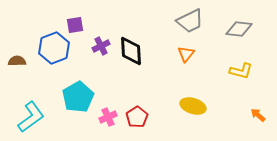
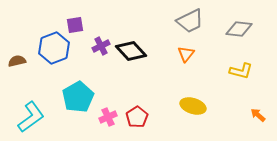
black diamond: rotated 40 degrees counterclockwise
brown semicircle: rotated 12 degrees counterclockwise
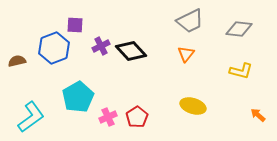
purple square: rotated 12 degrees clockwise
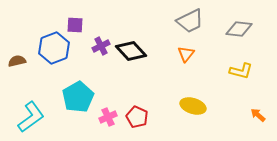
red pentagon: rotated 15 degrees counterclockwise
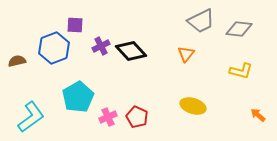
gray trapezoid: moved 11 px right
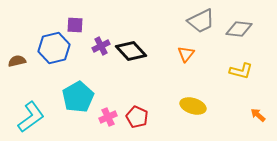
blue hexagon: rotated 8 degrees clockwise
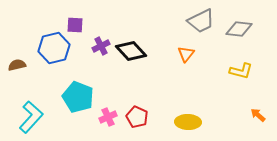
brown semicircle: moved 4 px down
cyan pentagon: rotated 20 degrees counterclockwise
yellow ellipse: moved 5 px left, 16 px down; rotated 15 degrees counterclockwise
cyan L-shape: rotated 12 degrees counterclockwise
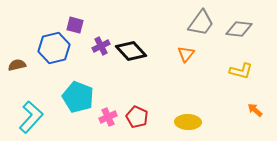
gray trapezoid: moved 2 px down; rotated 28 degrees counterclockwise
purple square: rotated 12 degrees clockwise
orange arrow: moved 3 px left, 5 px up
